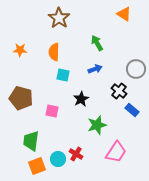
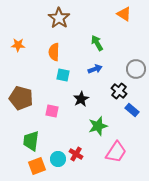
orange star: moved 2 px left, 5 px up
green star: moved 1 px right, 1 px down
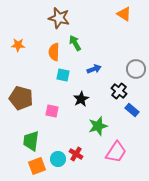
brown star: rotated 20 degrees counterclockwise
green arrow: moved 22 px left
blue arrow: moved 1 px left
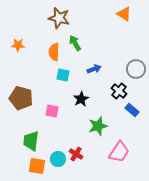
pink trapezoid: moved 3 px right
orange square: rotated 30 degrees clockwise
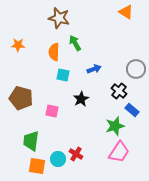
orange triangle: moved 2 px right, 2 px up
green star: moved 17 px right
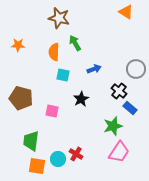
blue rectangle: moved 2 px left, 2 px up
green star: moved 2 px left
